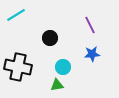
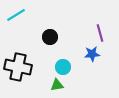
purple line: moved 10 px right, 8 px down; rotated 12 degrees clockwise
black circle: moved 1 px up
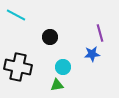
cyan line: rotated 60 degrees clockwise
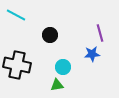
black circle: moved 2 px up
black cross: moved 1 px left, 2 px up
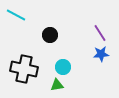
purple line: rotated 18 degrees counterclockwise
blue star: moved 9 px right
black cross: moved 7 px right, 4 px down
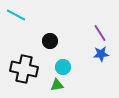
black circle: moved 6 px down
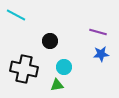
purple line: moved 2 px left, 1 px up; rotated 42 degrees counterclockwise
cyan circle: moved 1 px right
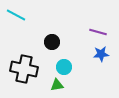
black circle: moved 2 px right, 1 px down
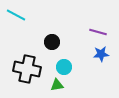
black cross: moved 3 px right
